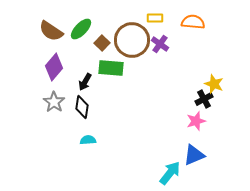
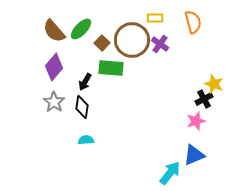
orange semicircle: rotated 70 degrees clockwise
brown semicircle: moved 3 px right; rotated 15 degrees clockwise
cyan semicircle: moved 2 px left
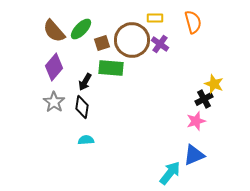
brown square: rotated 28 degrees clockwise
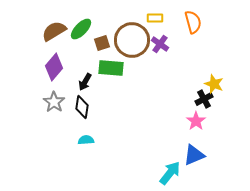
brown semicircle: rotated 100 degrees clockwise
pink star: rotated 18 degrees counterclockwise
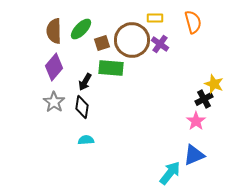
brown semicircle: rotated 60 degrees counterclockwise
